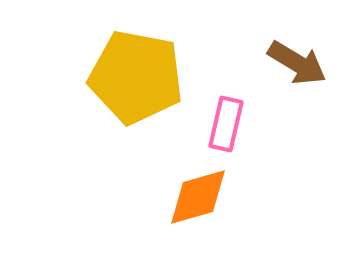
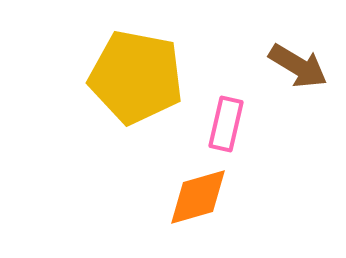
brown arrow: moved 1 px right, 3 px down
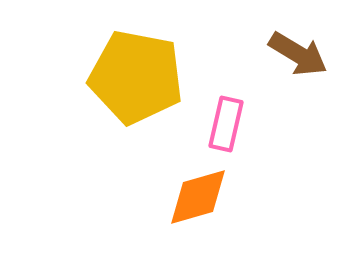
brown arrow: moved 12 px up
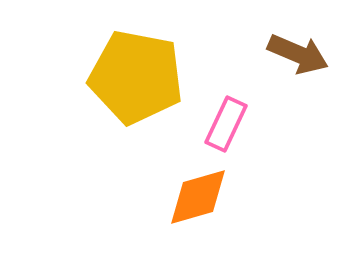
brown arrow: rotated 8 degrees counterclockwise
pink rectangle: rotated 12 degrees clockwise
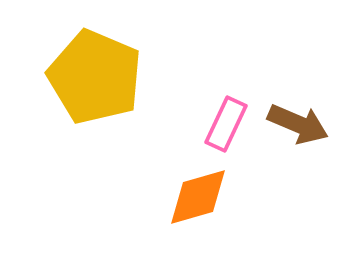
brown arrow: moved 70 px down
yellow pentagon: moved 41 px left; rotated 12 degrees clockwise
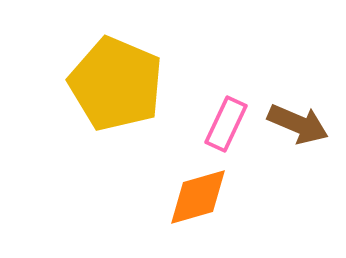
yellow pentagon: moved 21 px right, 7 px down
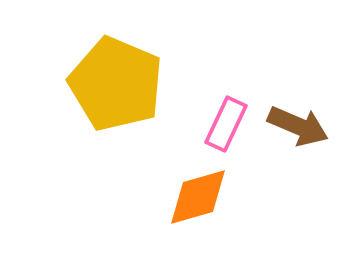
brown arrow: moved 2 px down
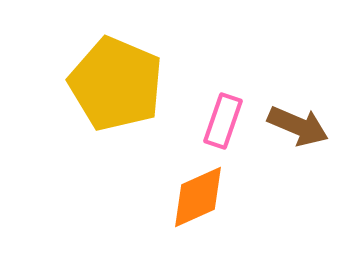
pink rectangle: moved 3 px left, 3 px up; rotated 6 degrees counterclockwise
orange diamond: rotated 8 degrees counterclockwise
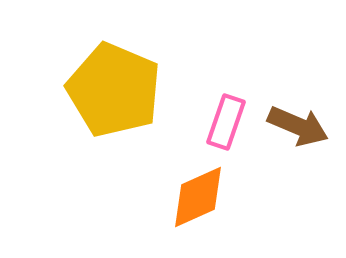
yellow pentagon: moved 2 px left, 6 px down
pink rectangle: moved 3 px right, 1 px down
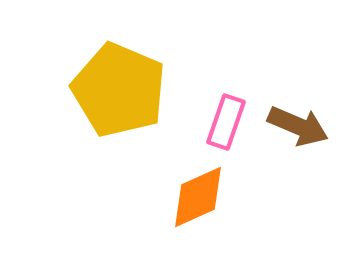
yellow pentagon: moved 5 px right
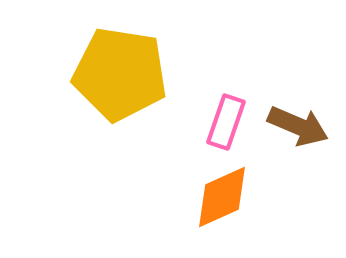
yellow pentagon: moved 1 px right, 16 px up; rotated 14 degrees counterclockwise
orange diamond: moved 24 px right
